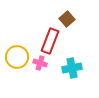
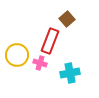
yellow circle: moved 2 px up
cyan cross: moved 2 px left, 5 px down
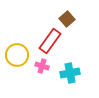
red rectangle: rotated 15 degrees clockwise
pink cross: moved 2 px right, 3 px down
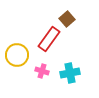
red rectangle: moved 1 px left, 2 px up
pink cross: moved 5 px down
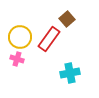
yellow circle: moved 3 px right, 18 px up
pink cross: moved 25 px left, 12 px up
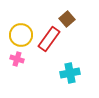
yellow circle: moved 1 px right, 2 px up
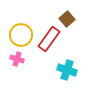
cyan cross: moved 3 px left, 3 px up; rotated 30 degrees clockwise
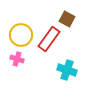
brown square: rotated 21 degrees counterclockwise
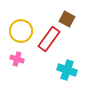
yellow circle: moved 4 px up
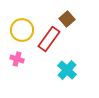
brown square: rotated 21 degrees clockwise
yellow circle: moved 1 px right, 1 px up
cyan cross: rotated 24 degrees clockwise
